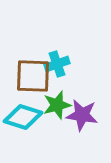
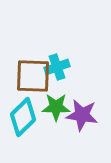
cyan cross: moved 3 px down
green star: moved 1 px left, 2 px down; rotated 16 degrees clockwise
cyan diamond: rotated 63 degrees counterclockwise
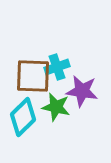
green star: rotated 12 degrees clockwise
purple star: moved 24 px up
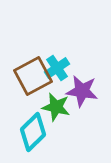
cyan cross: moved 1 px down; rotated 15 degrees counterclockwise
brown square: rotated 30 degrees counterclockwise
cyan diamond: moved 10 px right, 15 px down
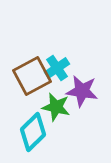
brown square: moved 1 px left
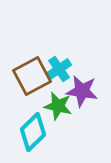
cyan cross: moved 2 px right, 1 px down
green star: moved 2 px right, 1 px up
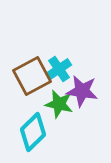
green star: moved 1 px right, 2 px up
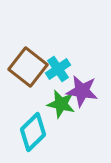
cyan cross: moved 1 px left
brown square: moved 4 px left, 9 px up; rotated 24 degrees counterclockwise
green star: moved 2 px right
